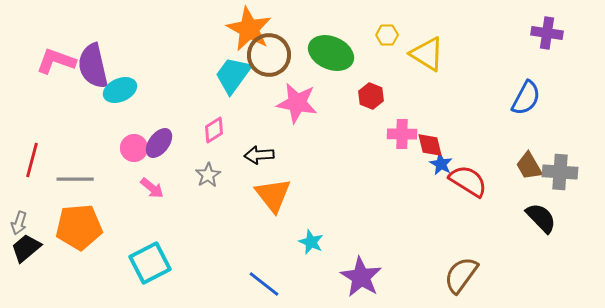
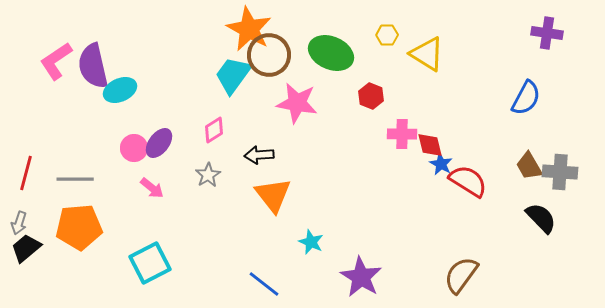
pink L-shape: rotated 54 degrees counterclockwise
red line: moved 6 px left, 13 px down
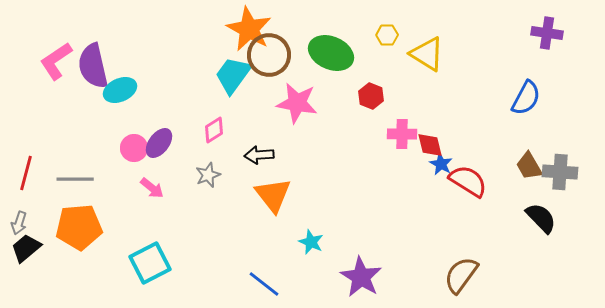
gray star: rotated 10 degrees clockwise
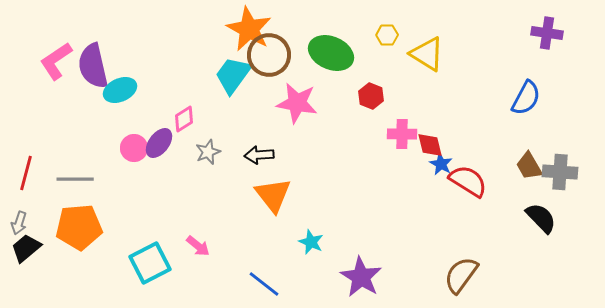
pink diamond: moved 30 px left, 11 px up
gray star: moved 23 px up
pink arrow: moved 46 px right, 58 px down
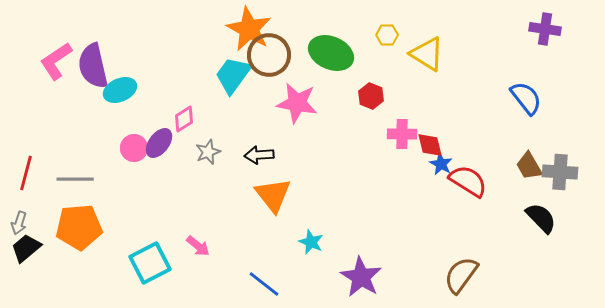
purple cross: moved 2 px left, 4 px up
blue semicircle: rotated 66 degrees counterclockwise
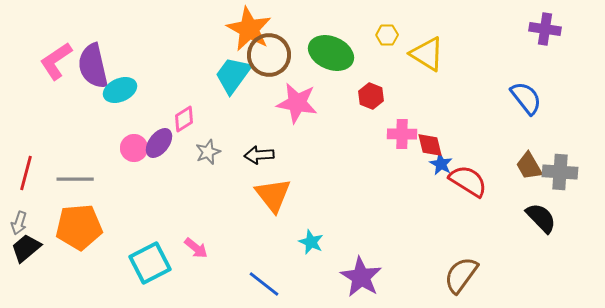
pink arrow: moved 2 px left, 2 px down
